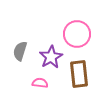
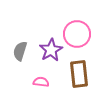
purple star: moved 7 px up
pink semicircle: moved 1 px right, 1 px up
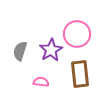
brown rectangle: moved 1 px right
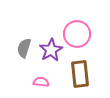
gray semicircle: moved 4 px right, 3 px up
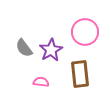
pink circle: moved 8 px right, 2 px up
gray semicircle: rotated 54 degrees counterclockwise
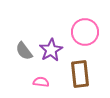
gray semicircle: moved 3 px down
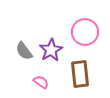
pink semicircle: rotated 28 degrees clockwise
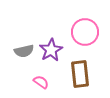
gray semicircle: rotated 66 degrees counterclockwise
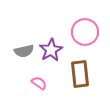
pink semicircle: moved 2 px left, 1 px down
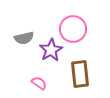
pink circle: moved 12 px left, 3 px up
gray semicircle: moved 13 px up
